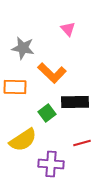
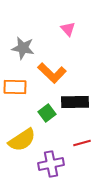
yellow semicircle: moved 1 px left
purple cross: rotated 15 degrees counterclockwise
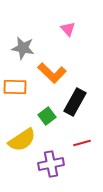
black rectangle: rotated 60 degrees counterclockwise
green square: moved 3 px down
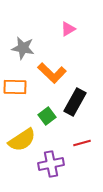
pink triangle: rotated 42 degrees clockwise
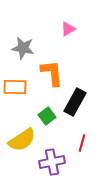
orange L-shape: rotated 140 degrees counterclockwise
red line: rotated 60 degrees counterclockwise
purple cross: moved 1 px right, 2 px up
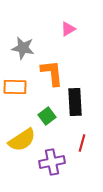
black rectangle: rotated 32 degrees counterclockwise
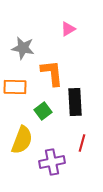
green square: moved 4 px left, 5 px up
yellow semicircle: rotated 36 degrees counterclockwise
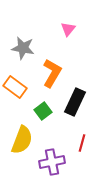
pink triangle: rotated 21 degrees counterclockwise
orange L-shape: rotated 36 degrees clockwise
orange rectangle: rotated 35 degrees clockwise
black rectangle: rotated 28 degrees clockwise
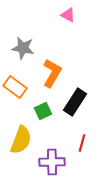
pink triangle: moved 14 px up; rotated 42 degrees counterclockwise
black rectangle: rotated 8 degrees clockwise
green square: rotated 12 degrees clockwise
yellow semicircle: moved 1 px left
purple cross: rotated 10 degrees clockwise
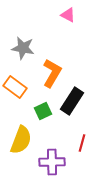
black rectangle: moved 3 px left, 1 px up
